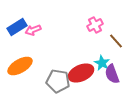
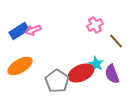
blue rectangle: moved 2 px right, 4 px down
cyan star: moved 6 px left, 1 px down
gray pentagon: moved 1 px left; rotated 25 degrees clockwise
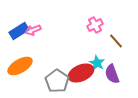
cyan star: moved 1 px right, 1 px up
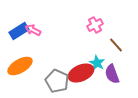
pink arrow: rotated 49 degrees clockwise
brown line: moved 4 px down
gray pentagon: rotated 10 degrees counterclockwise
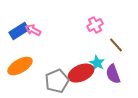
purple semicircle: moved 1 px right
gray pentagon: rotated 25 degrees clockwise
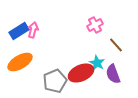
pink arrow: rotated 77 degrees clockwise
orange ellipse: moved 4 px up
gray pentagon: moved 2 px left
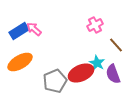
pink arrow: moved 1 px right, 1 px up; rotated 63 degrees counterclockwise
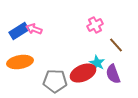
pink arrow: rotated 21 degrees counterclockwise
orange ellipse: rotated 20 degrees clockwise
red ellipse: moved 2 px right
gray pentagon: rotated 25 degrees clockwise
